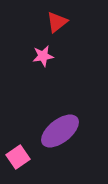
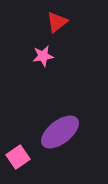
purple ellipse: moved 1 px down
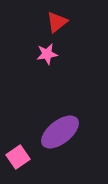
pink star: moved 4 px right, 2 px up
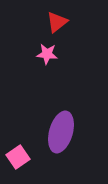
pink star: rotated 15 degrees clockwise
purple ellipse: moved 1 px right; rotated 36 degrees counterclockwise
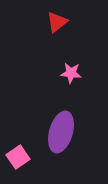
pink star: moved 24 px right, 19 px down
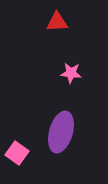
red triangle: rotated 35 degrees clockwise
pink square: moved 1 px left, 4 px up; rotated 20 degrees counterclockwise
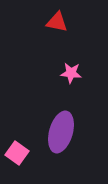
red triangle: rotated 15 degrees clockwise
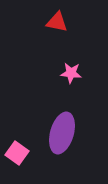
purple ellipse: moved 1 px right, 1 px down
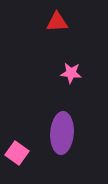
red triangle: rotated 15 degrees counterclockwise
purple ellipse: rotated 12 degrees counterclockwise
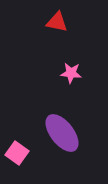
red triangle: rotated 15 degrees clockwise
purple ellipse: rotated 42 degrees counterclockwise
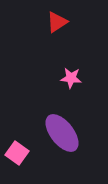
red triangle: rotated 45 degrees counterclockwise
pink star: moved 5 px down
